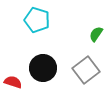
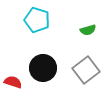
green semicircle: moved 8 px left, 4 px up; rotated 140 degrees counterclockwise
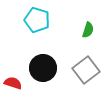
green semicircle: rotated 56 degrees counterclockwise
red semicircle: moved 1 px down
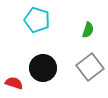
gray square: moved 4 px right, 3 px up
red semicircle: moved 1 px right
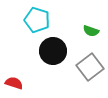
green semicircle: moved 3 px right, 1 px down; rotated 91 degrees clockwise
black circle: moved 10 px right, 17 px up
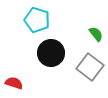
green semicircle: moved 5 px right, 3 px down; rotated 147 degrees counterclockwise
black circle: moved 2 px left, 2 px down
gray square: rotated 16 degrees counterclockwise
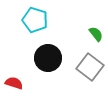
cyan pentagon: moved 2 px left
black circle: moved 3 px left, 5 px down
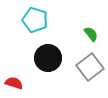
green semicircle: moved 5 px left
gray square: rotated 16 degrees clockwise
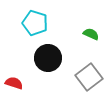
cyan pentagon: moved 3 px down
green semicircle: rotated 28 degrees counterclockwise
gray square: moved 1 px left, 10 px down
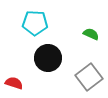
cyan pentagon: rotated 15 degrees counterclockwise
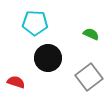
red semicircle: moved 2 px right, 1 px up
